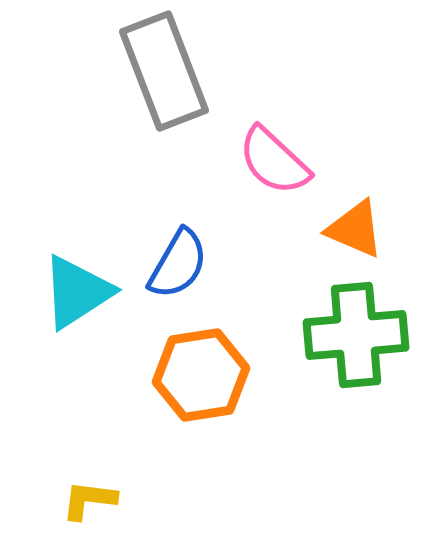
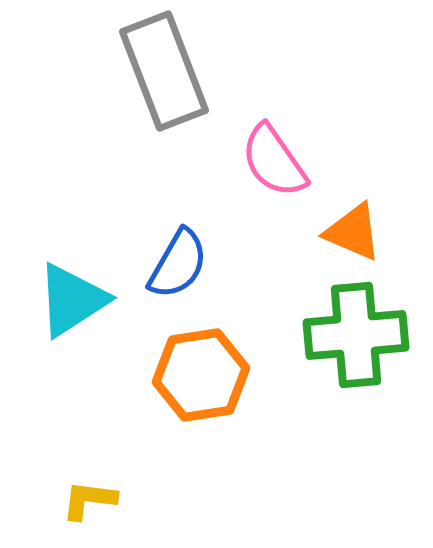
pink semicircle: rotated 12 degrees clockwise
orange triangle: moved 2 px left, 3 px down
cyan triangle: moved 5 px left, 8 px down
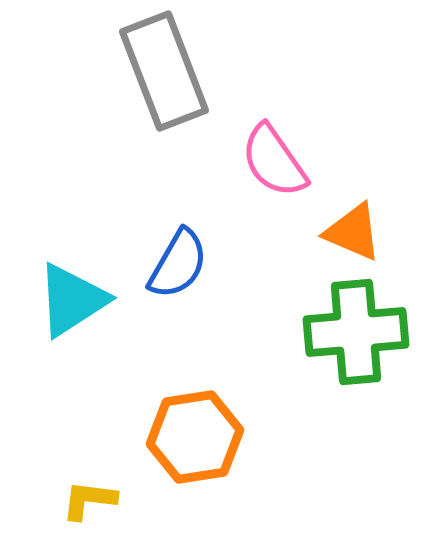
green cross: moved 3 px up
orange hexagon: moved 6 px left, 62 px down
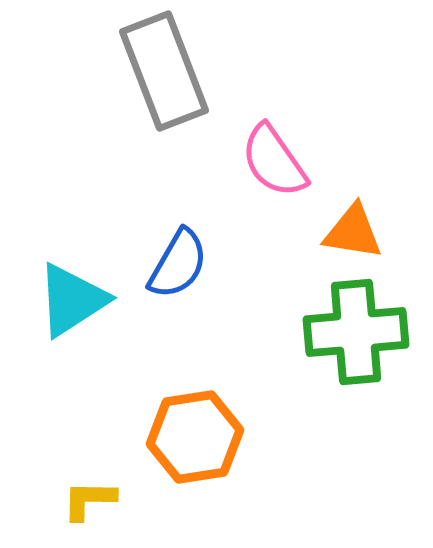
orange triangle: rotated 14 degrees counterclockwise
yellow L-shape: rotated 6 degrees counterclockwise
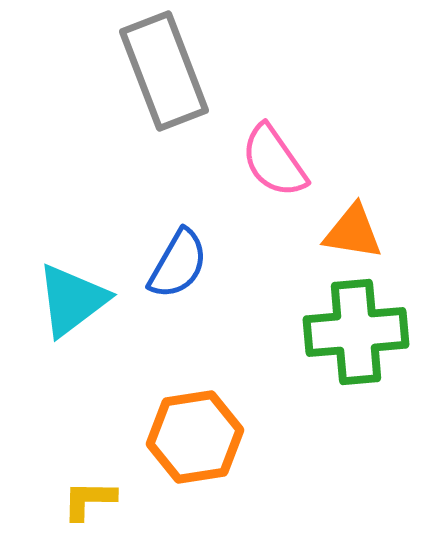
cyan triangle: rotated 4 degrees counterclockwise
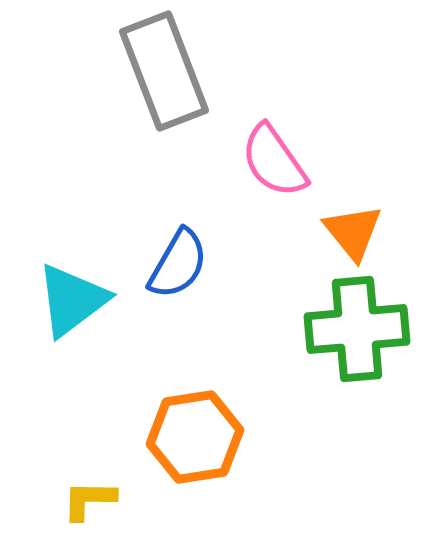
orange triangle: rotated 42 degrees clockwise
green cross: moved 1 px right, 3 px up
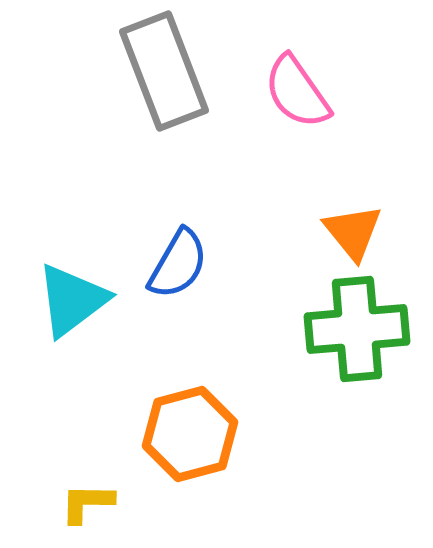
pink semicircle: moved 23 px right, 69 px up
orange hexagon: moved 5 px left, 3 px up; rotated 6 degrees counterclockwise
yellow L-shape: moved 2 px left, 3 px down
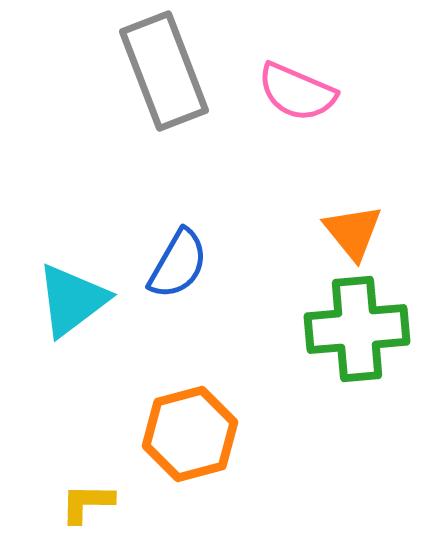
pink semicircle: rotated 32 degrees counterclockwise
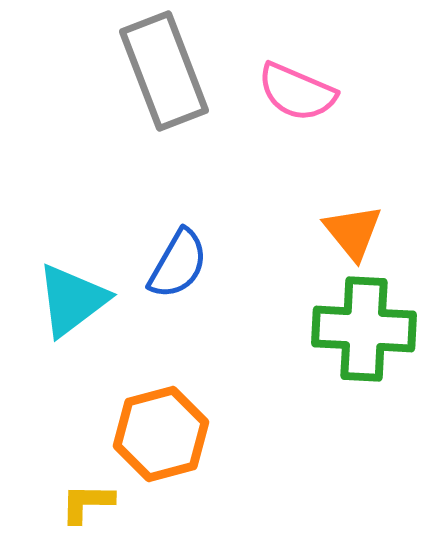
green cross: moved 7 px right; rotated 8 degrees clockwise
orange hexagon: moved 29 px left
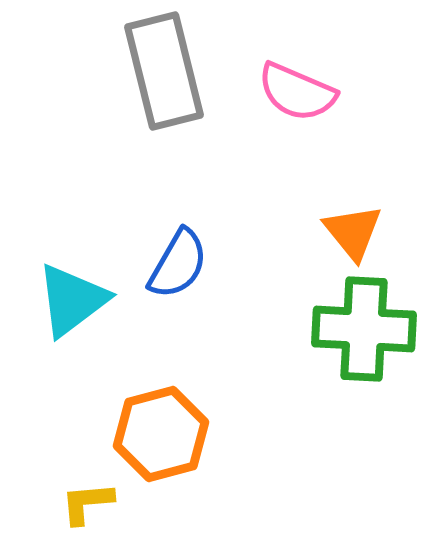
gray rectangle: rotated 7 degrees clockwise
yellow L-shape: rotated 6 degrees counterclockwise
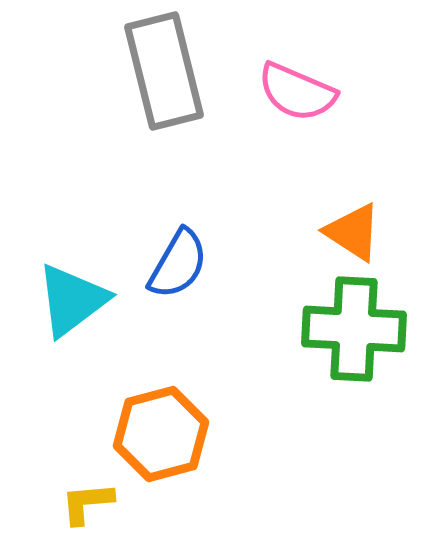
orange triangle: rotated 18 degrees counterclockwise
green cross: moved 10 px left
